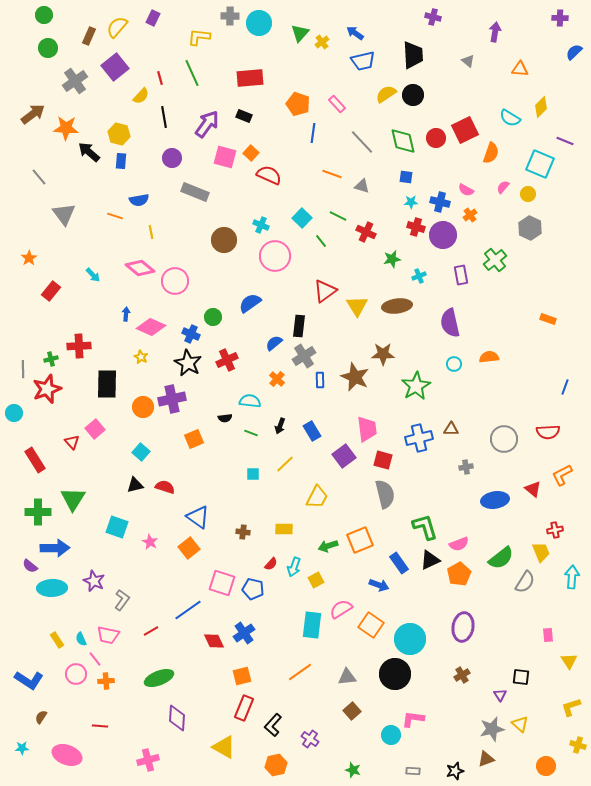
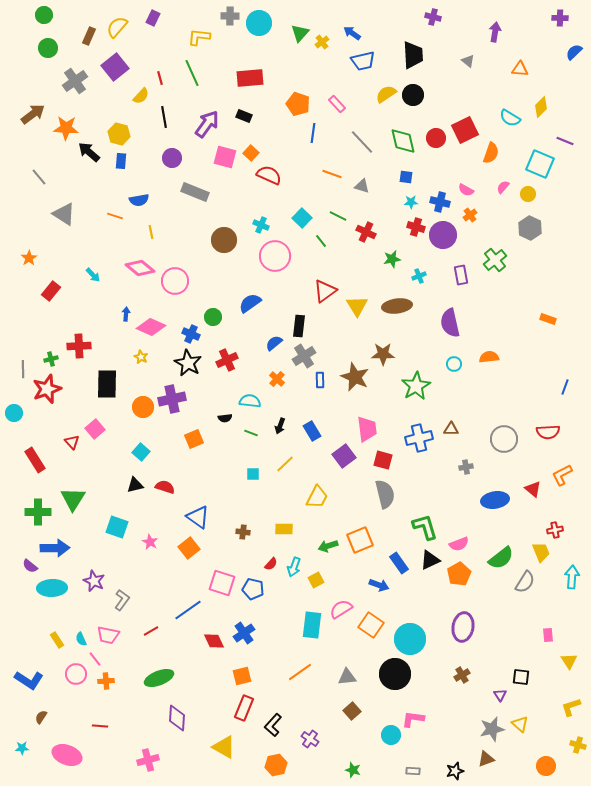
blue arrow at (355, 33): moved 3 px left
gray triangle at (64, 214): rotated 20 degrees counterclockwise
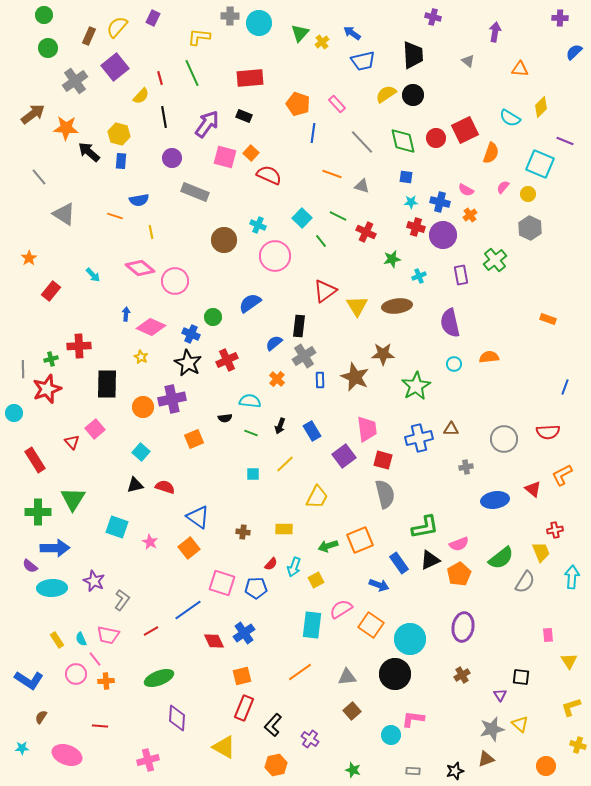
cyan cross at (261, 225): moved 3 px left
green L-shape at (425, 527): rotated 96 degrees clockwise
blue pentagon at (253, 589): moved 3 px right, 1 px up; rotated 15 degrees counterclockwise
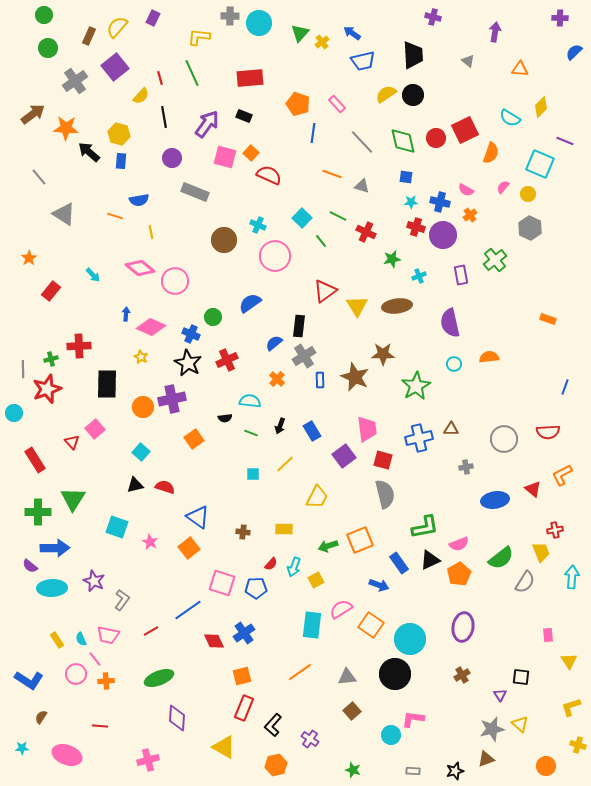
orange square at (194, 439): rotated 12 degrees counterclockwise
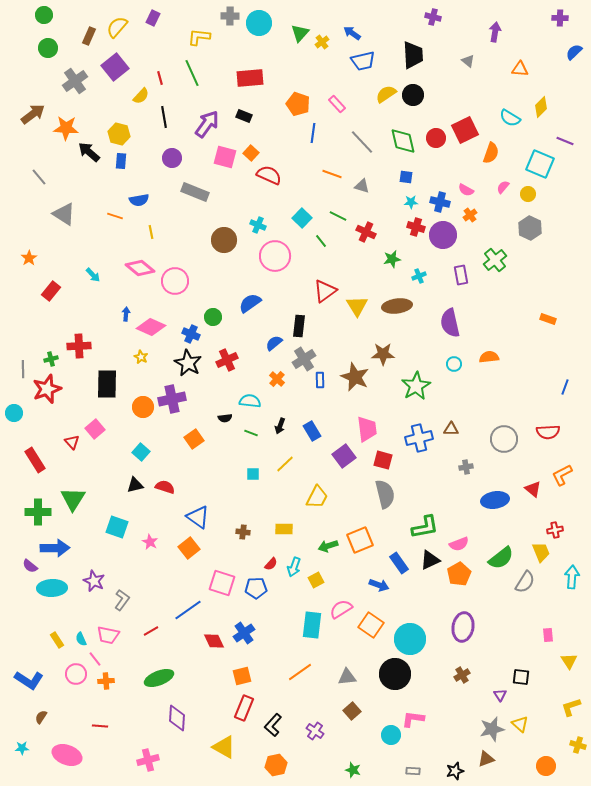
gray cross at (304, 356): moved 3 px down
purple cross at (310, 739): moved 5 px right, 8 px up
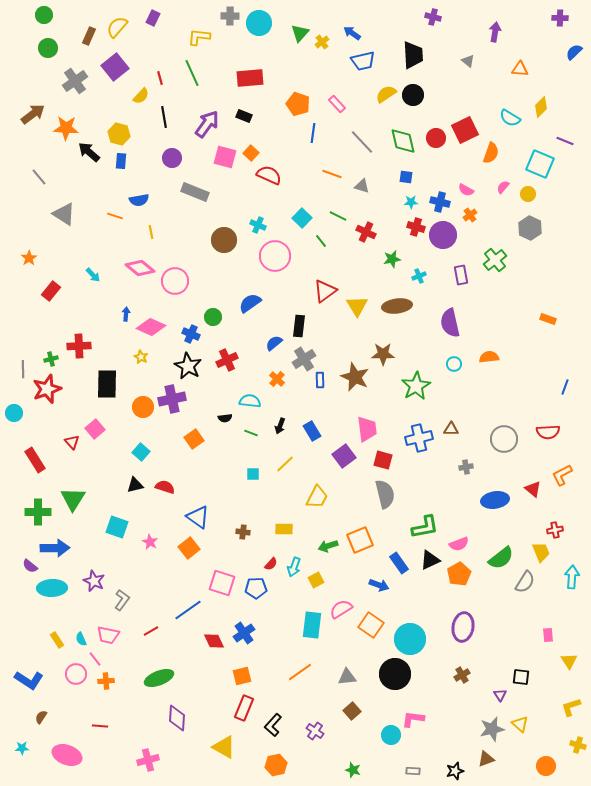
black star at (188, 363): moved 3 px down
